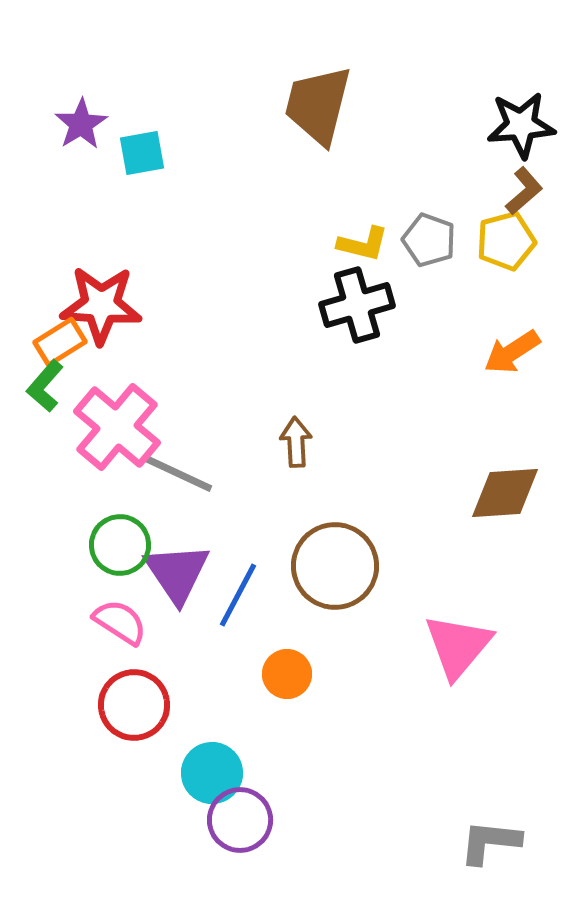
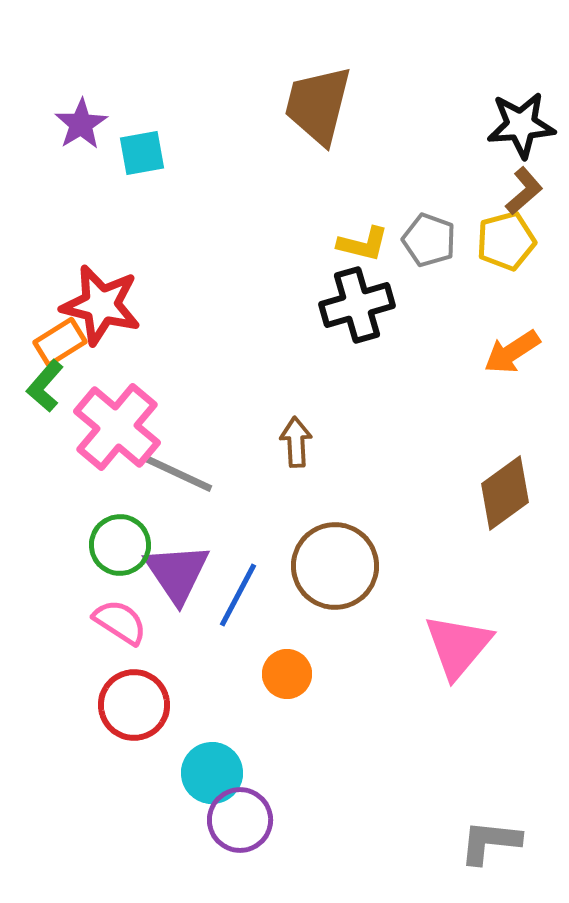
red star: rotated 10 degrees clockwise
brown diamond: rotated 32 degrees counterclockwise
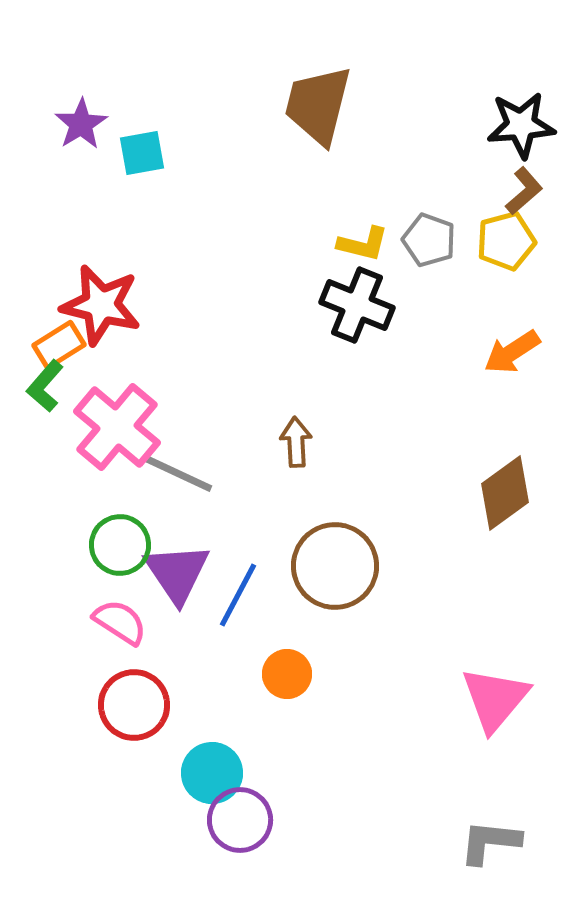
black cross: rotated 38 degrees clockwise
orange rectangle: moved 1 px left, 3 px down
pink triangle: moved 37 px right, 53 px down
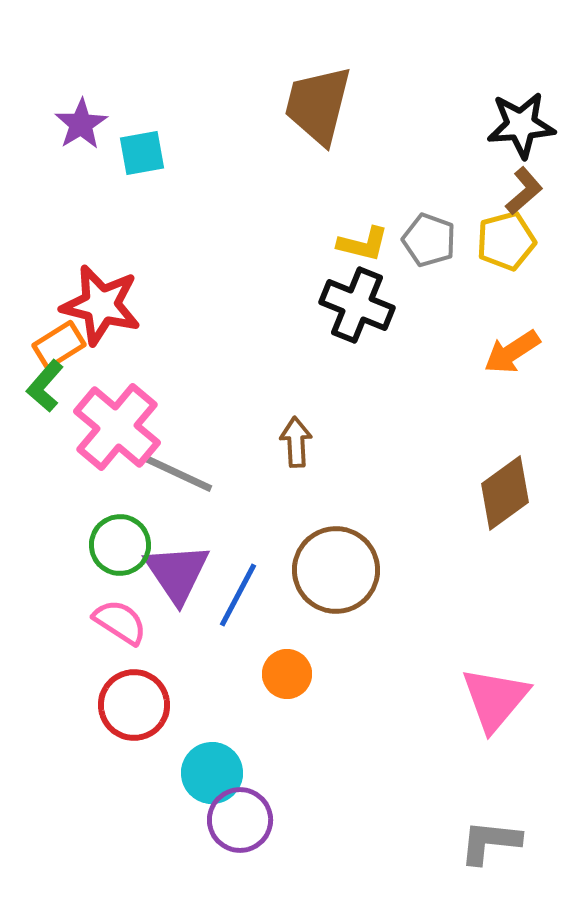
brown circle: moved 1 px right, 4 px down
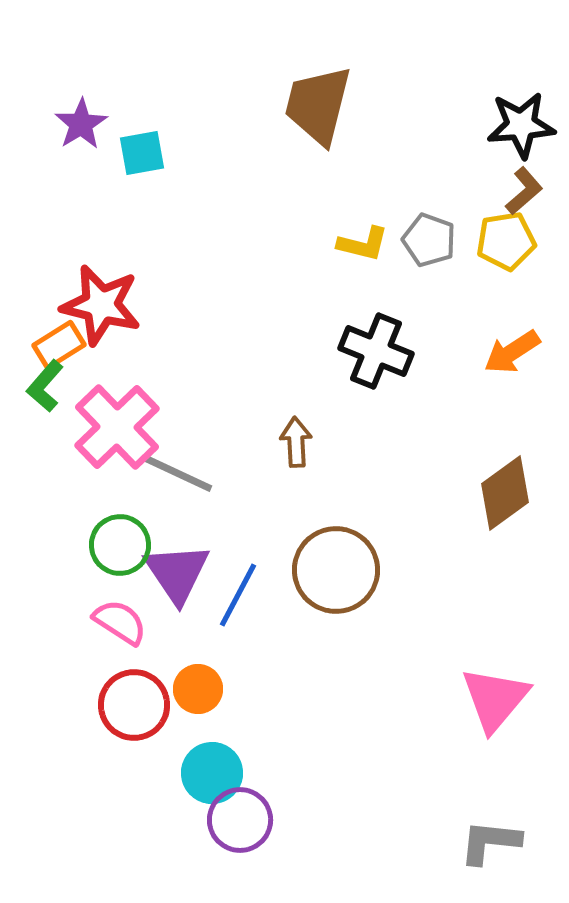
yellow pentagon: rotated 6 degrees clockwise
black cross: moved 19 px right, 46 px down
pink cross: rotated 6 degrees clockwise
orange circle: moved 89 px left, 15 px down
